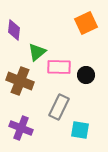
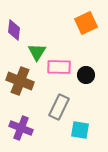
green triangle: rotated 18 degrees counterclockwise
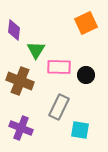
green triangle: moved 1 px left, 2 px up
